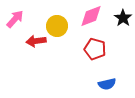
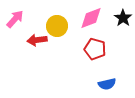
pink diamond: moved 2 px down
red arrow: moved 1 px right, 1 px up
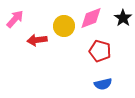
yellow circle: moved 7 px right
red pentagon: moved 5 px right, 2 px down
blue semicircle: moved 4 px left
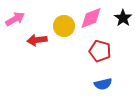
pink arrow: rotated 18 degrees clockwise
